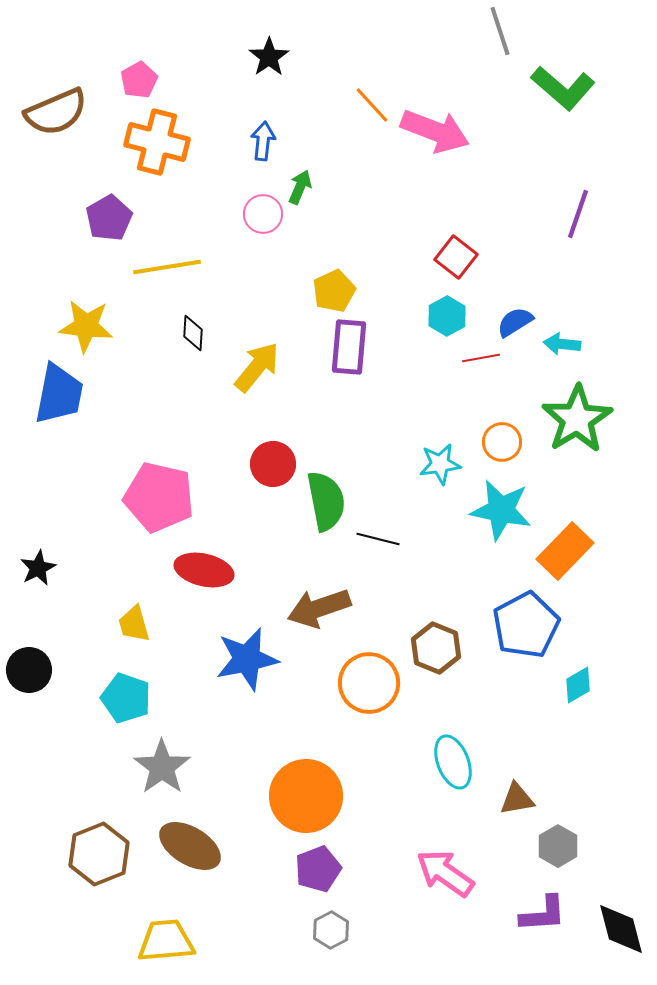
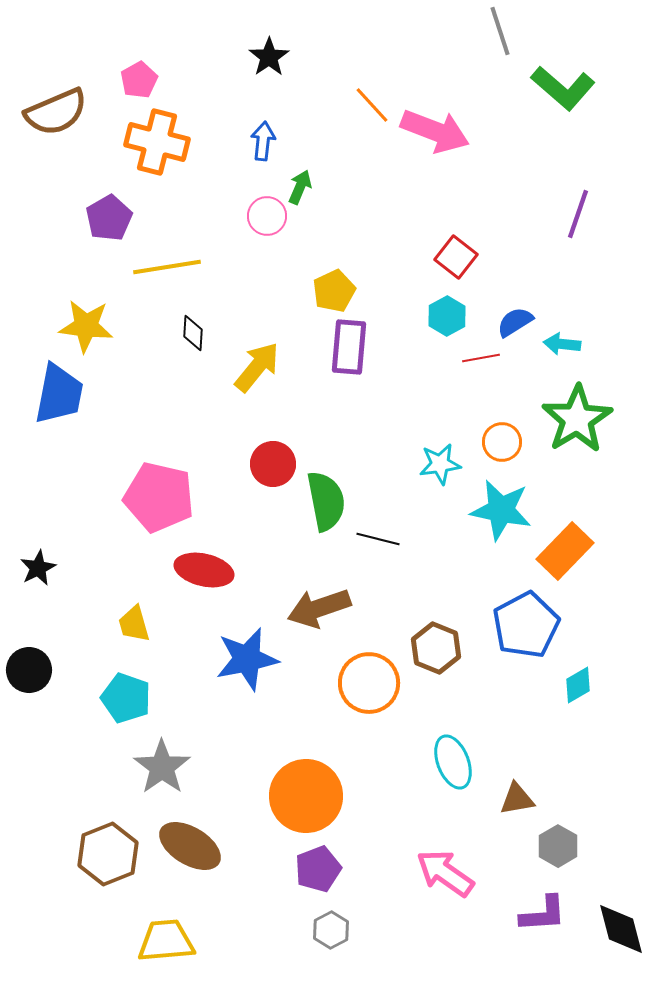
pink circle at (263, 214): moved 4 px right, 2 px down
brown hexagon at (99, 854): moved 9 px right
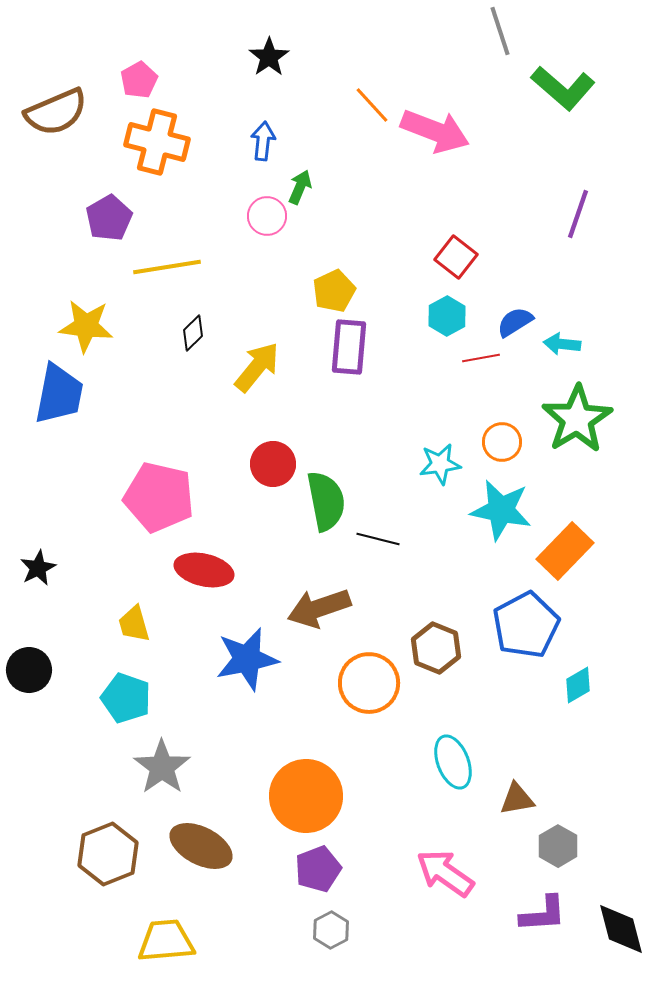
black diamond at (193, 333): rotated 42 degrees clockwise
brown ellipse at (190, 846): moved 11 px right; rotated 4 degrees counterclockwise
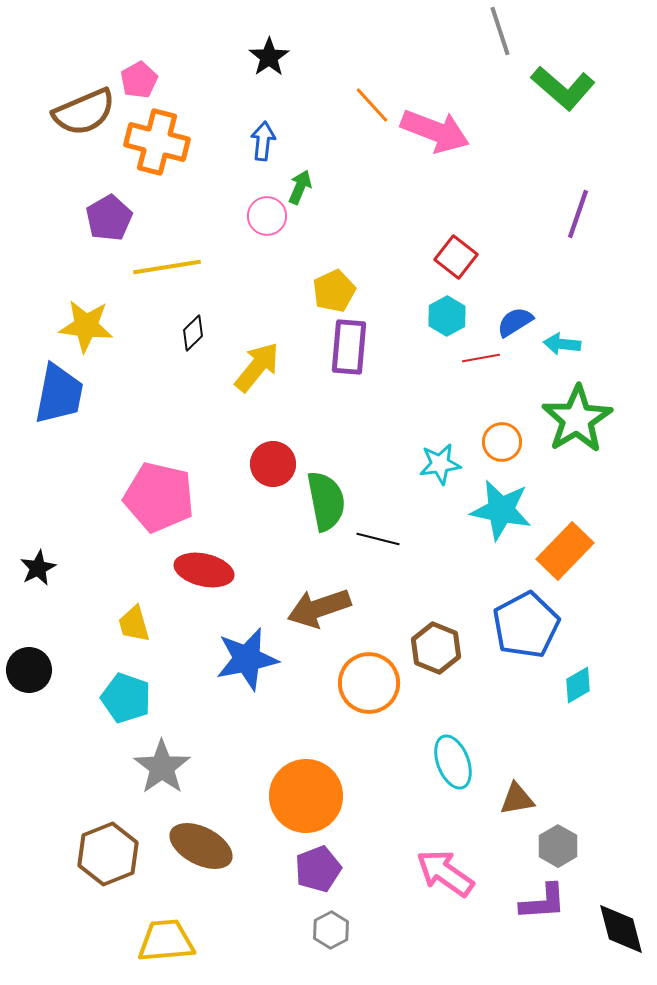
brown semicircle at (56, 112): moved 28 px right
purple L-shape at (543, 914): moved 12 px up
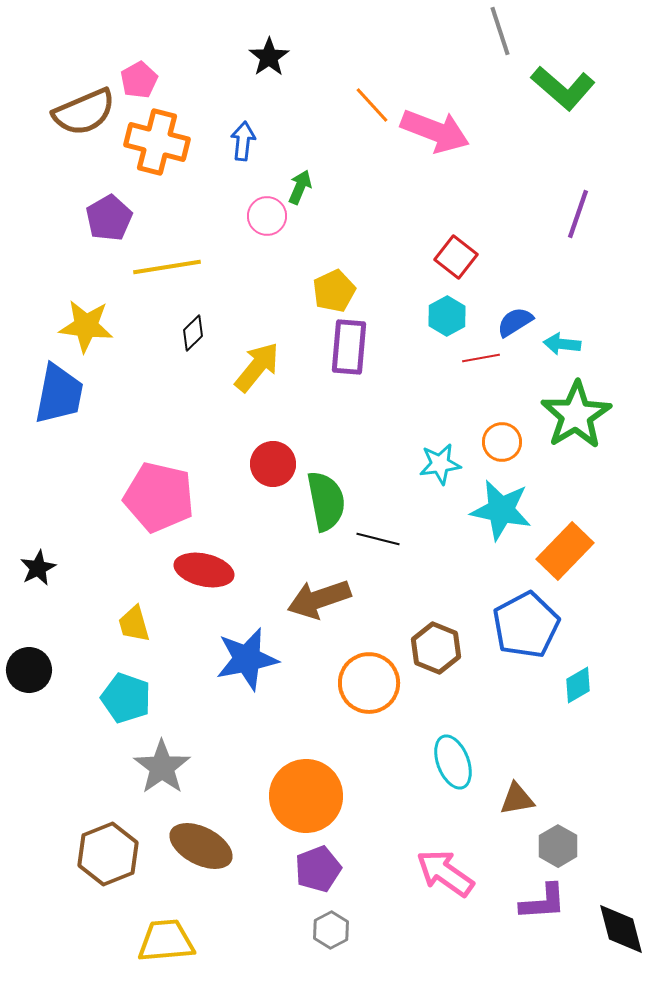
blue arrow at (263, 141): moved 20 px left
green star at (577, 419): moved 1 px left, 4 px up
brown arrow at (319, 608): moved 9 px up
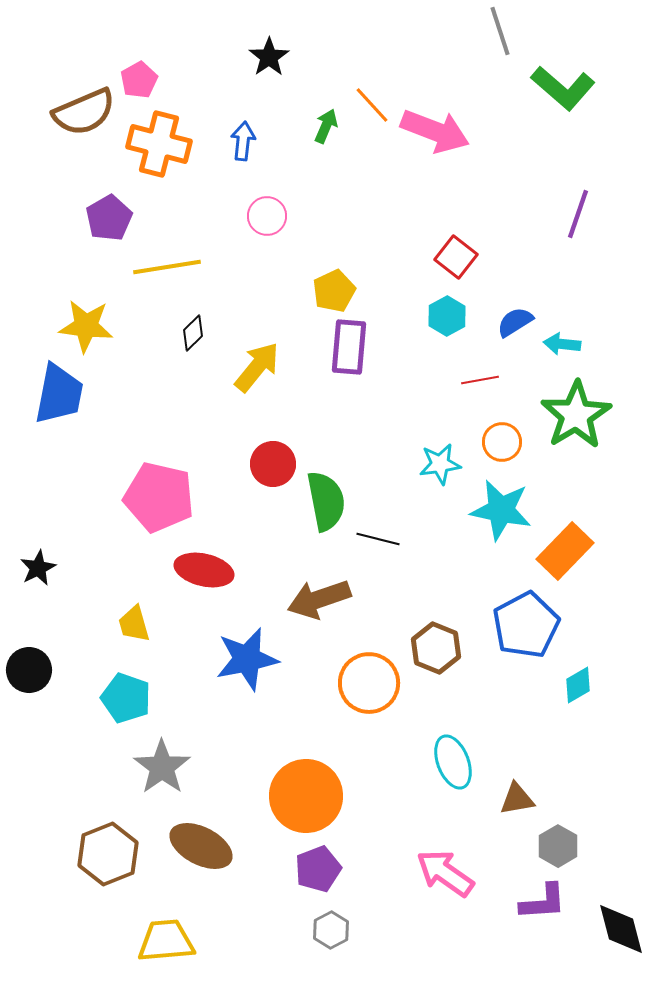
orange cross at (157, 142): moved 2 px right, 2 px down
green arrow at (300, 187): moved 26 px right, 61 px up
red line at (481, 358): moved 1 px left, 22 px down
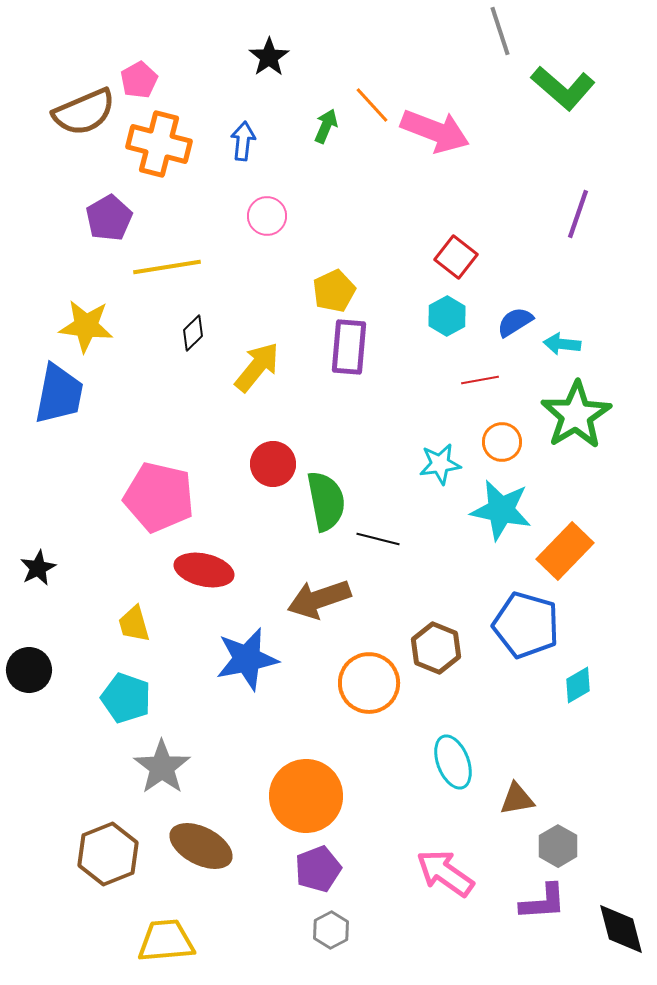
blue pentagon at (526, 625): rotated 28 degrees counterclockwise
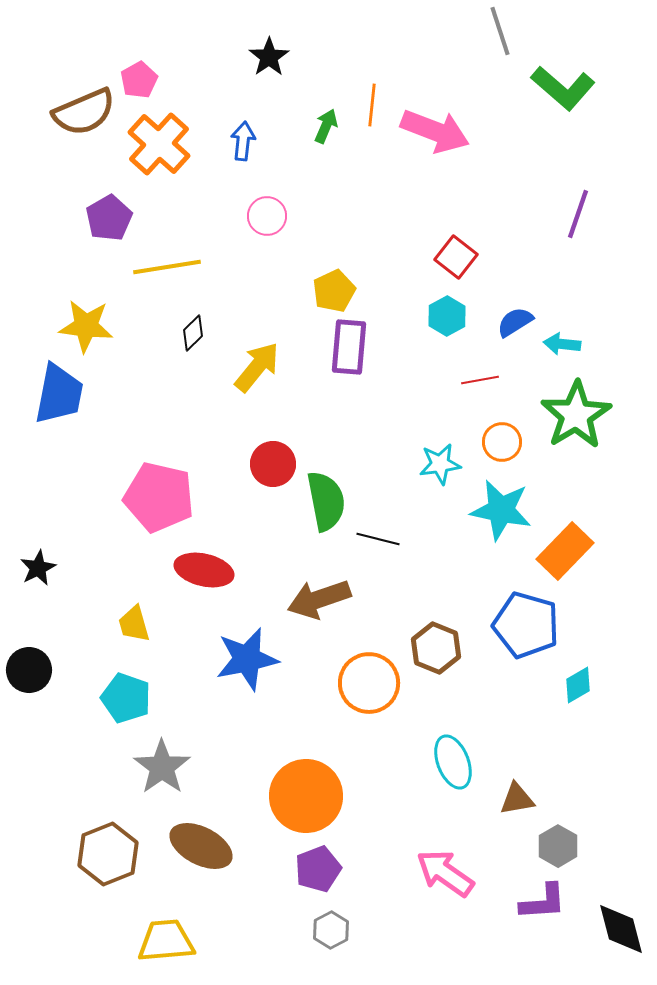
orange line at (372, 105): rotated 48 degrees clockwise
orange cross at (159, 144): rotated 28 degrees clockwise
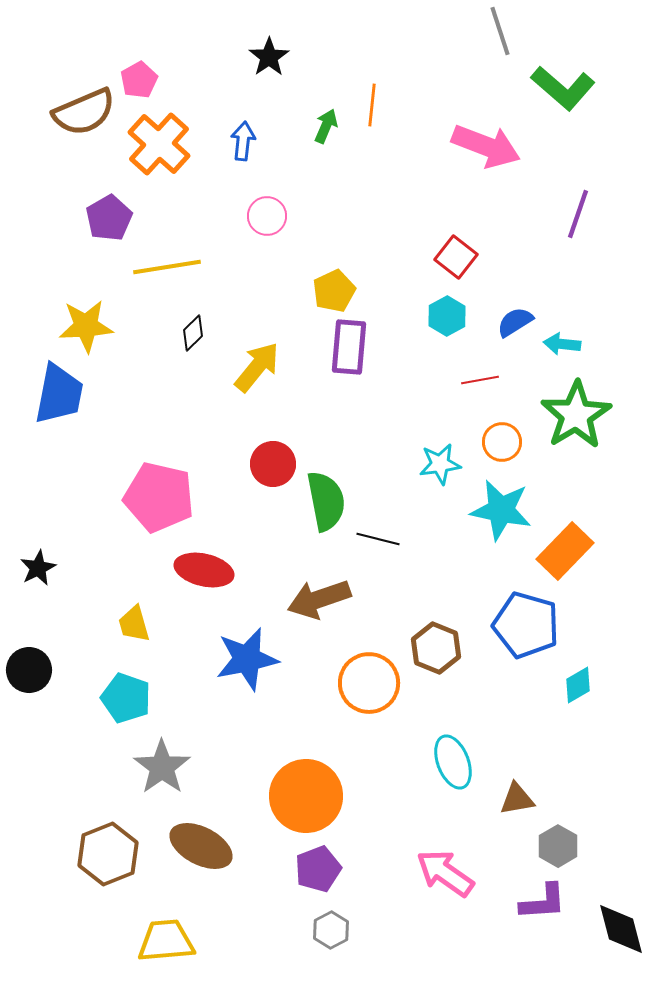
pink arrow at (435, 131): moved 51 px right, 15 px down
yellow star at (86, 326): rotated 10 degrees counterclockwise
